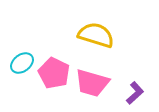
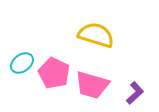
pink trapezoid: moved 2 px down
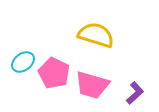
cyan ellipse: moved 1 px right, 1 px up
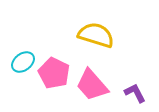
pink trapezoid: rotated 33 degrees clockwise
purple L-shape: rotated 75 degrees counterclockwise
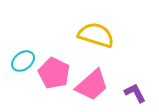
cyan ellipse: moved 1 px up
pink trapezoid: rotated 90 degrees counterclockwise
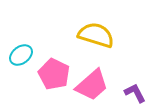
cyan ellipse: moved 2 px left, 6 px up
pink pentagon: moved 1 px down
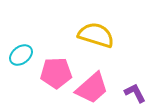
pink pentagon: moved 2 px right, 1 px up; rotated 28 degrees counterclockwise
pink trapezoid: moved 3 px down
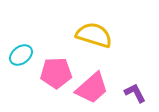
yellow semicircle: moved 2 px left
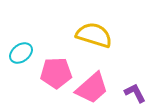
cyan ellipse: moved 2 px up
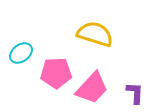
yellow semicircle: moved 1 px right, 1 px up
pink trapezoid: rotated 6 degrees counterclockwise
purple L-shape: rotated 30 degrees clockwise
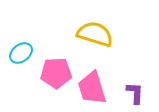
pink trapezoid: rotated 120 degrees clockwise
